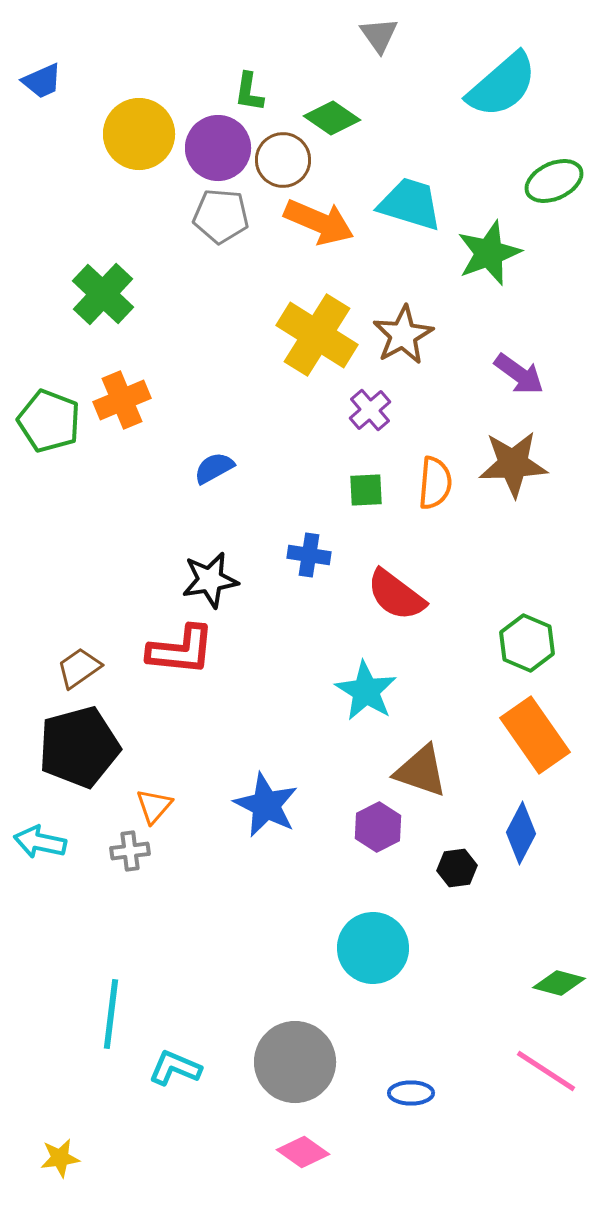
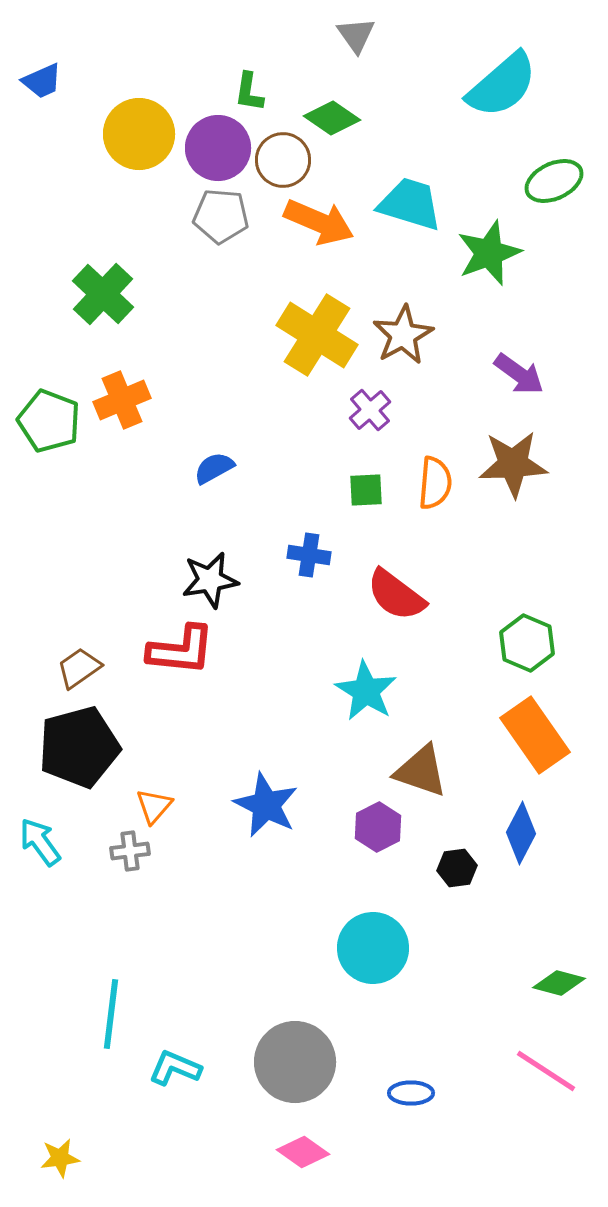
gray triangle at (379, 35): moved 23 px left
cyan arrow at (40, 842): rotated 42 degrees clockwise
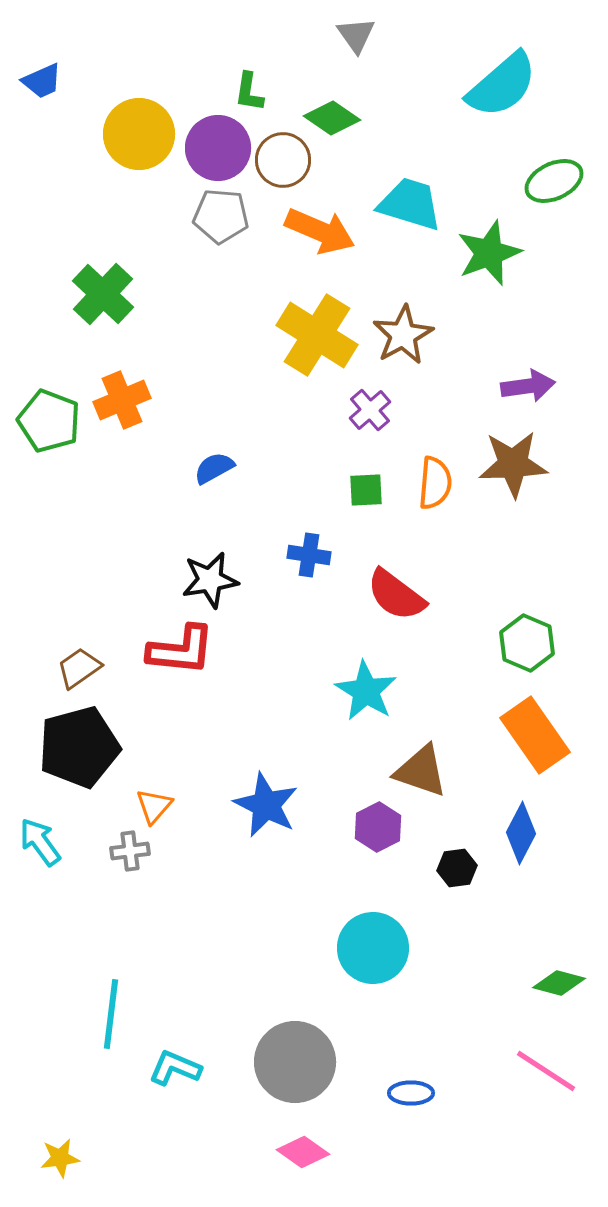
orange arrow at (319, 222): moved 1 px right, 9 px down
purple arrow at (519, 374): moved 9 px right, 12 px down; rotated 44 degrees counterclockwise
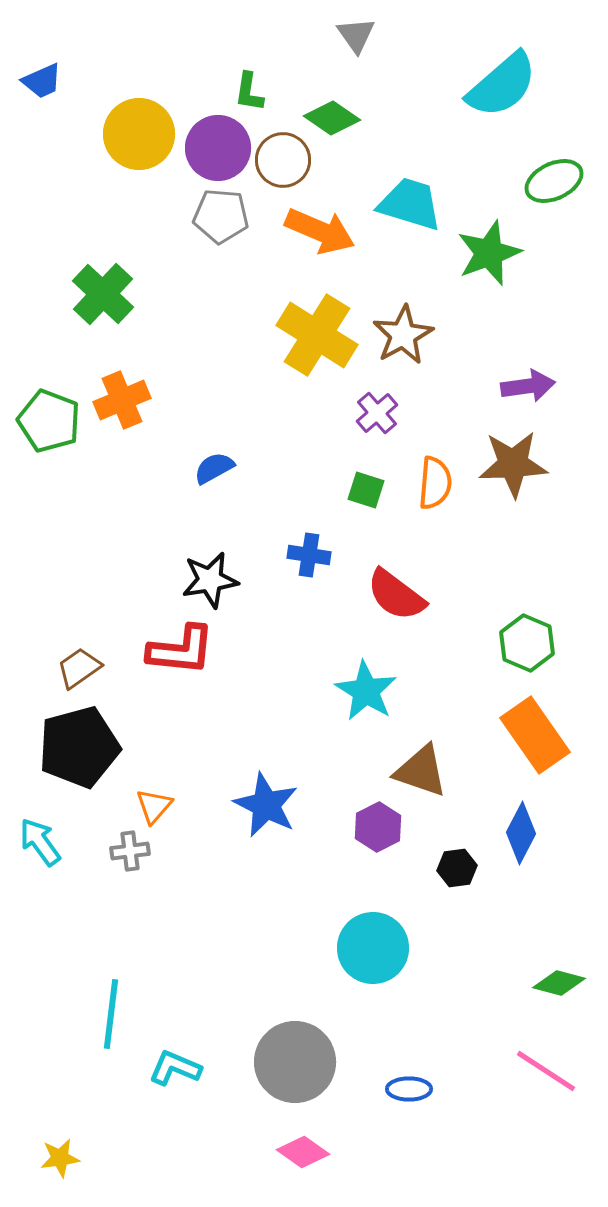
purple cross at (370, 410): moved 7 px right, 3 px down
green square at (366, 490): rotated 21 degrees clockwise
blue ellipse at (411, 1093): moved 2 px left, 4 px up
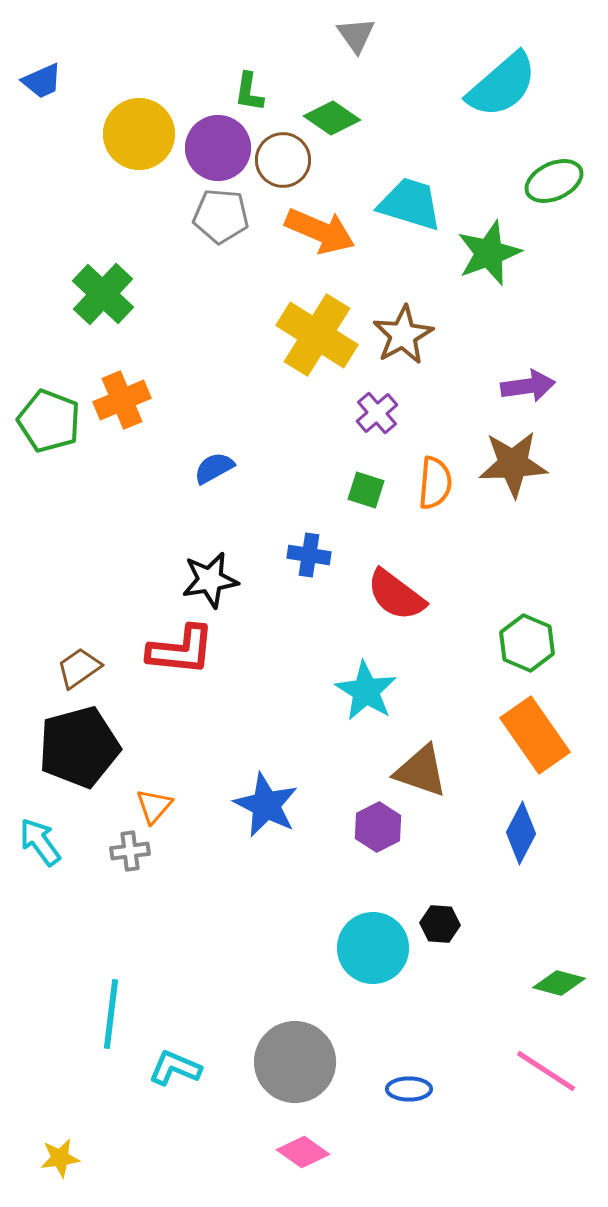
black hexagon at (457, 868): moved 17 px left, 56 px down; rotated 12 degrees clockwise
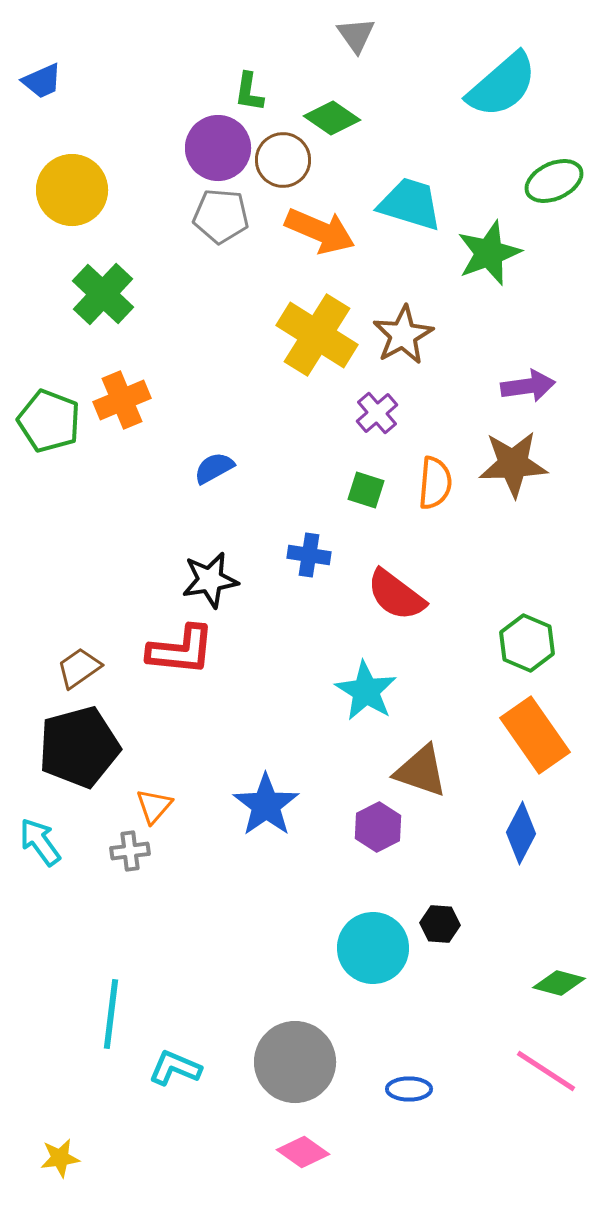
yellow circle at (139, 134): moved 67 px left, 56 px down
blue star at (266, 805): rotated 10 degrees clockwise
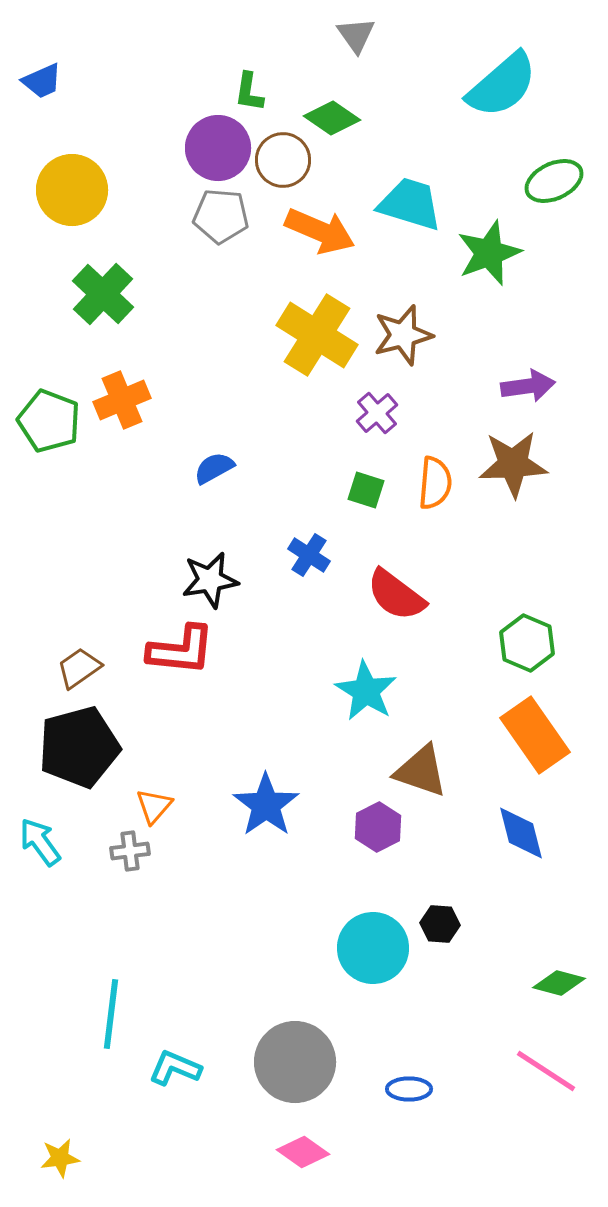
brown star at (403, 335): rotated 14 degrees clockwise
blue cross at (309, 555): rotated 24 degrees clockwise
blue diamond at (521, 833): rotated 42 degrees counterclockwise
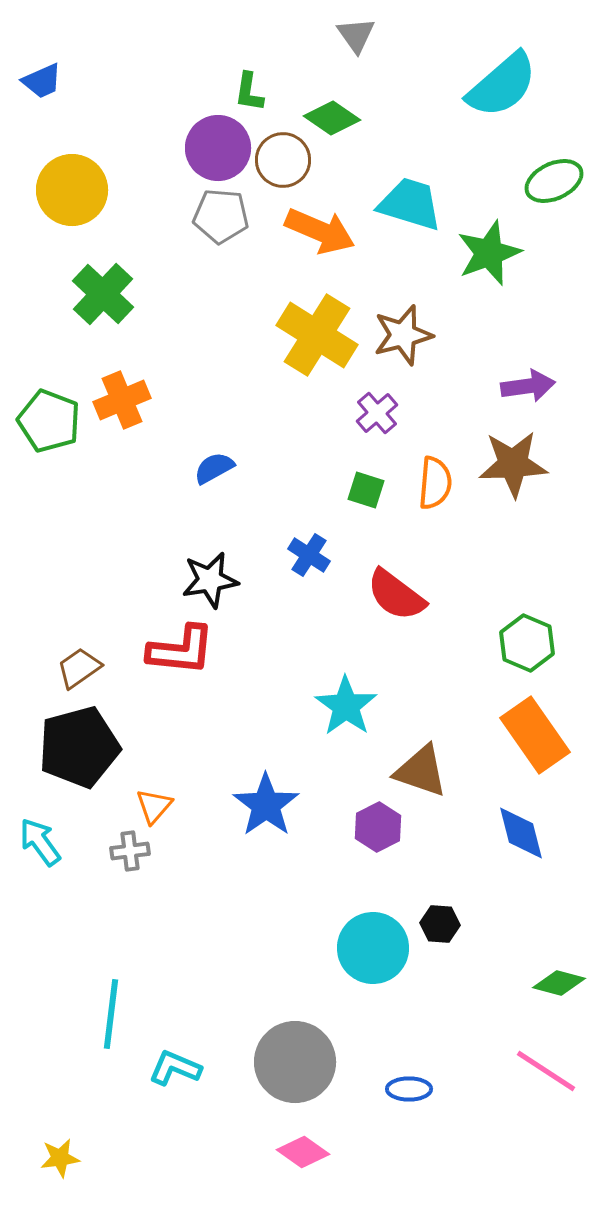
cyan star at (366, 691): moved 20 px left, 15 px down; rotated 4 degrees clockwise
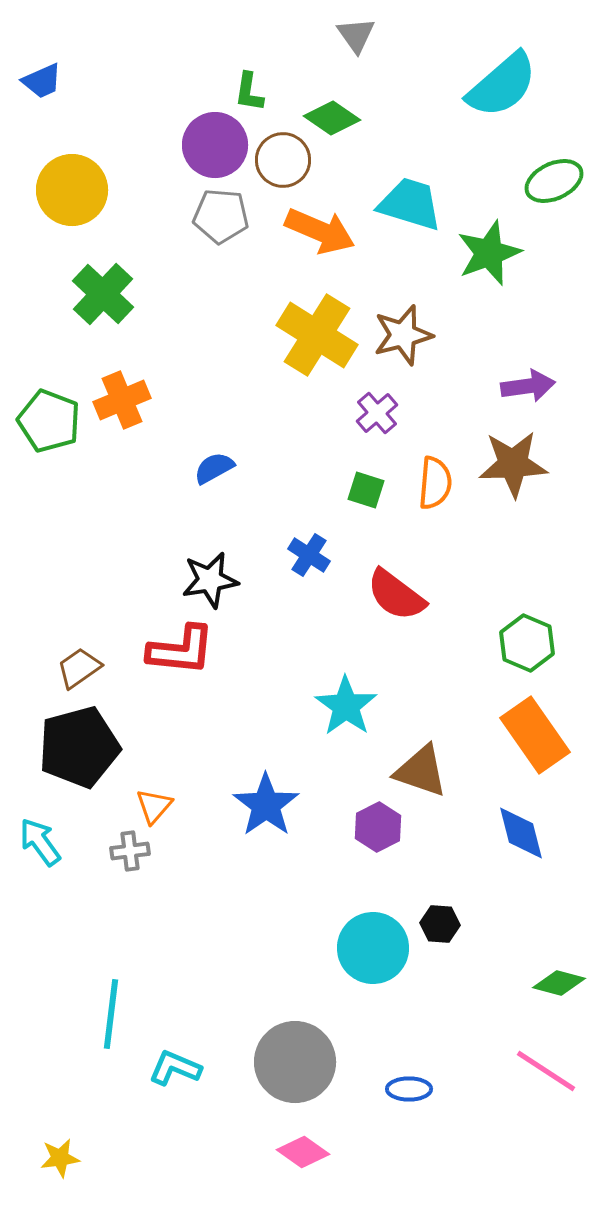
purple circle at (218, 148): moved 3 px left, 3 px up
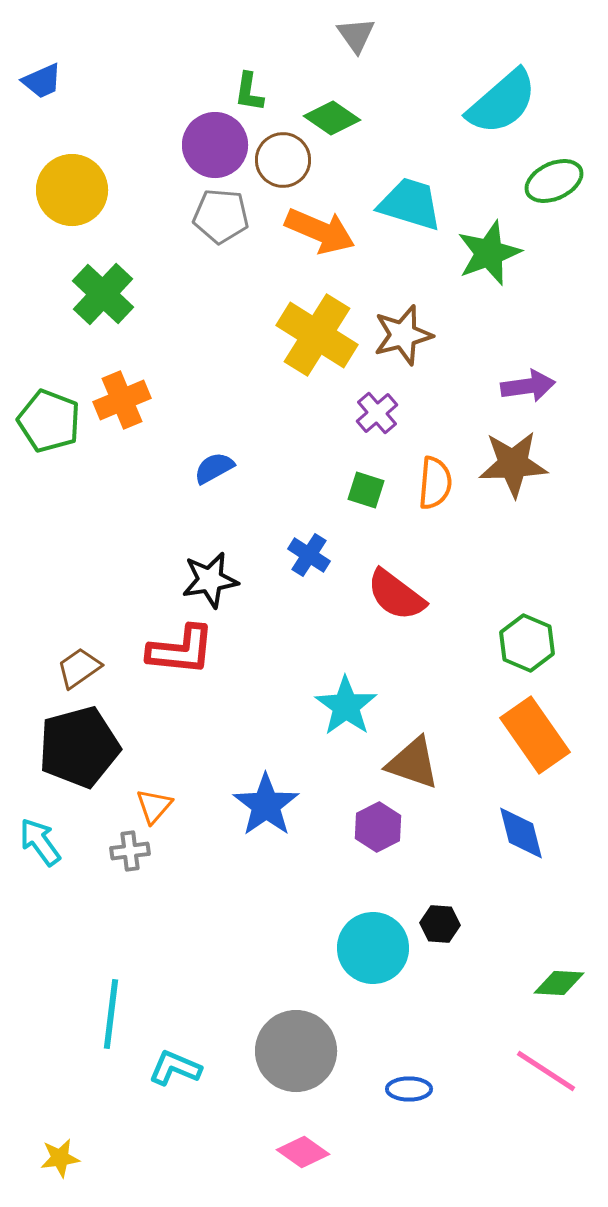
cyan semicircle at (502, 85): moved 17 px down
brown triangle at (421, 771): moved 8 px left, 8 px up
green diamond at (559, 983): rotated 12 degrees counterclockwise
gray circle at (295, 1062): moved 1 px right, 11 px up
